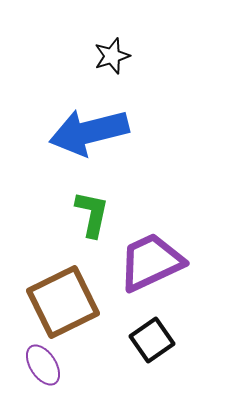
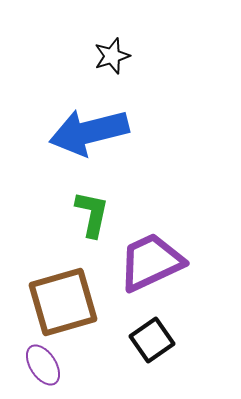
brown square: rotated 10 degrees clockwise
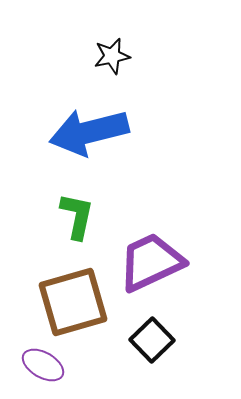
black star: rotated 6 degrees clockwise
green L-shape: moved 15 px left, 2 px down
brown square: moved 10 px right
black square: rotated 9 degrees counterclockwise
purple ellipse: rotated 27 degrees counterclockwise
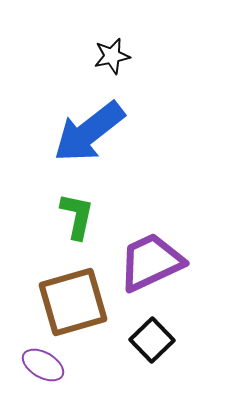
blue arrow: rotated 24 degrees counterclockwise
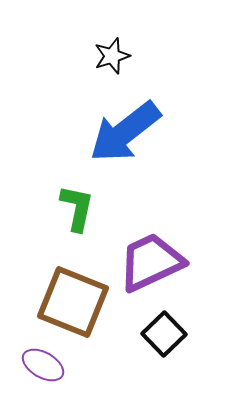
black star: rotated 6 degrees counterclockwise
blue arrow: moved 36 px right
green L-shape: moved 8 px up
brown square: rotated 38 degrees clockwise
black square: moved 12 px right, 6 px up
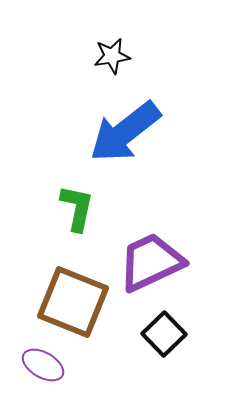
black star: rotated 9 degrees clockwise
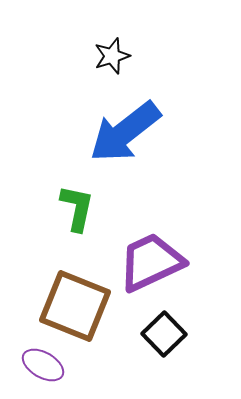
black star: rotated 9 degrees counterclockwise
brown square: moved 2 px right, 4 px down
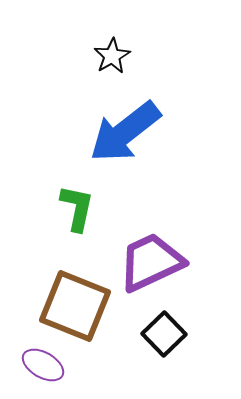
black star: rotated 12 degrees counterclockwise
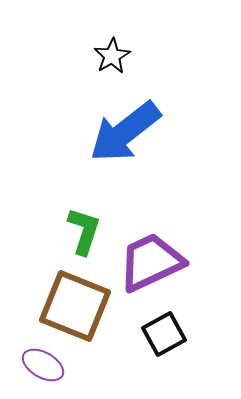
green L-shape: moved 7 px right, 23 px down; rotated 6 degrees clockwise
black square: rotated 15 degrees clockwise
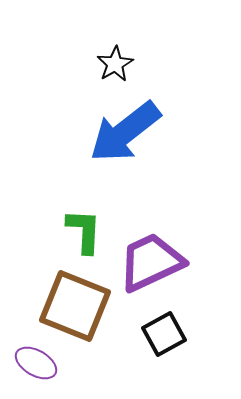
black star: moved 3 px right, 8 px down
green L-shape: rotated 15 degrees counterclockwise
purple ellipse: moved 7 px left, 2 px up
